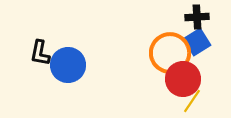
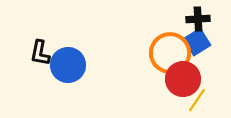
black cross: moved 1 px right, 2 px down
yellow line: moved 5 px right, 1 px up
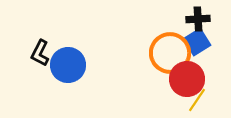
black L-shape: rotated 16 degrees clockwise
red circle: moved 4 px right
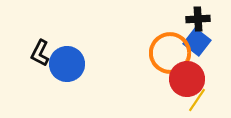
blue square: rotated 20 degrees counterclockwise
blue circle: moved 1 px left, 1 px up
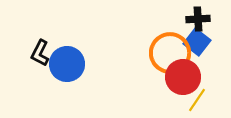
red circle: moved 4 px left, 2 px up
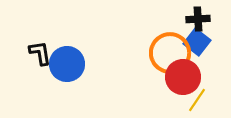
black L-shape: rotated 144 degrees clockwise
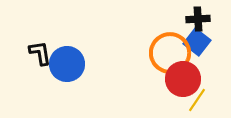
red circle: moved 2 px down
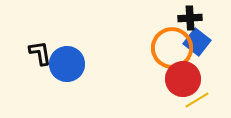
black cross: moved 8 px left, 1 px up
orange circle: moved 2 px right, 5 px up
yellow line: rotated 25 degrees clockwise
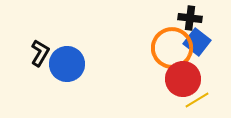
black cross: rotated 10 degrees clockwise
black L-shape: rotated 40 degrees clockwise
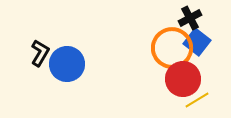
black cross: rotated 35 degrees counterclockwise
